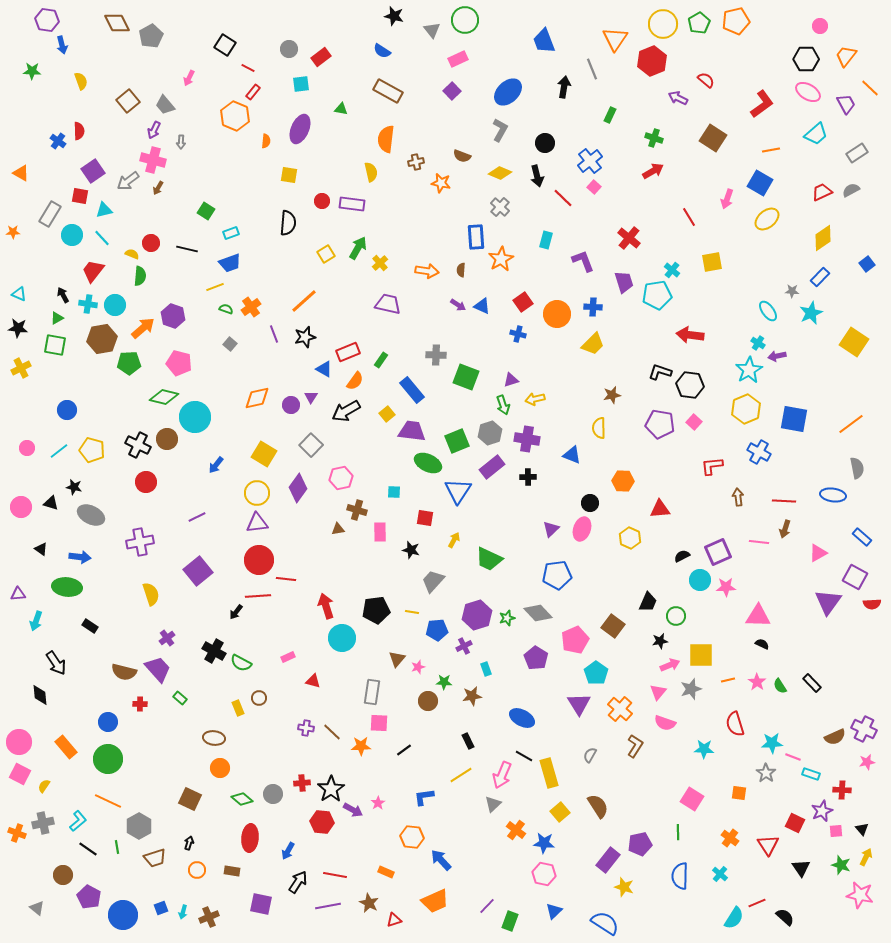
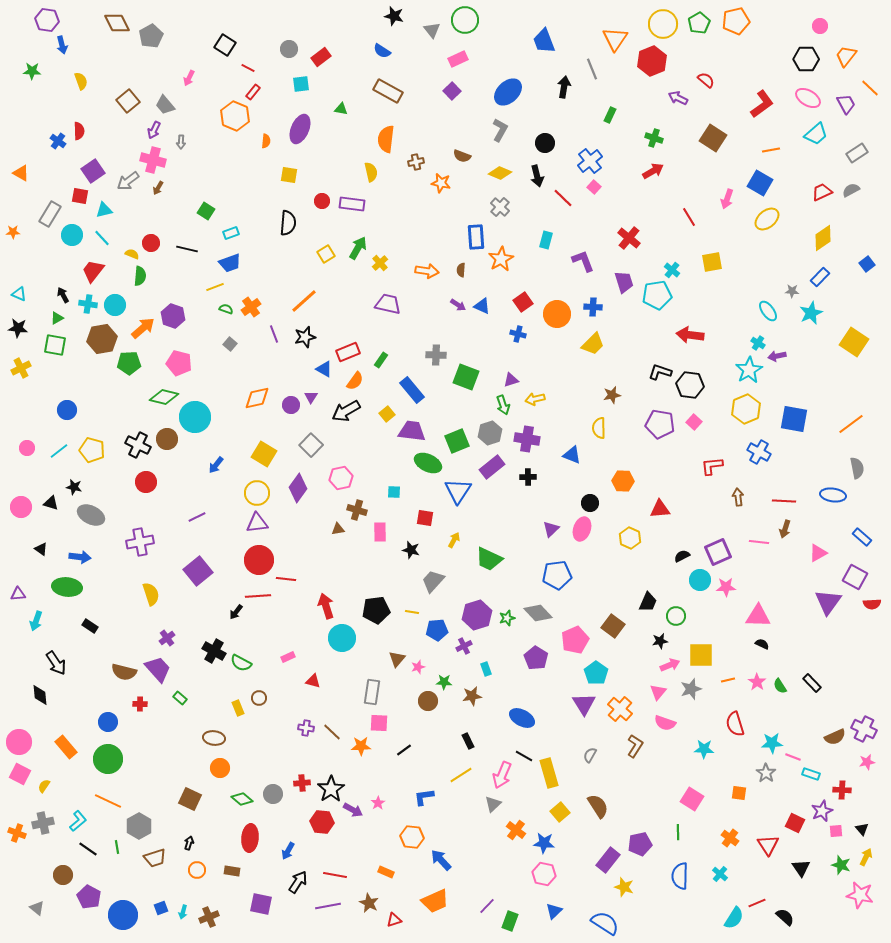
pink ellipse at (808, 92): moved 6 px down
purple triangle at (579, 704): moved 5 px right
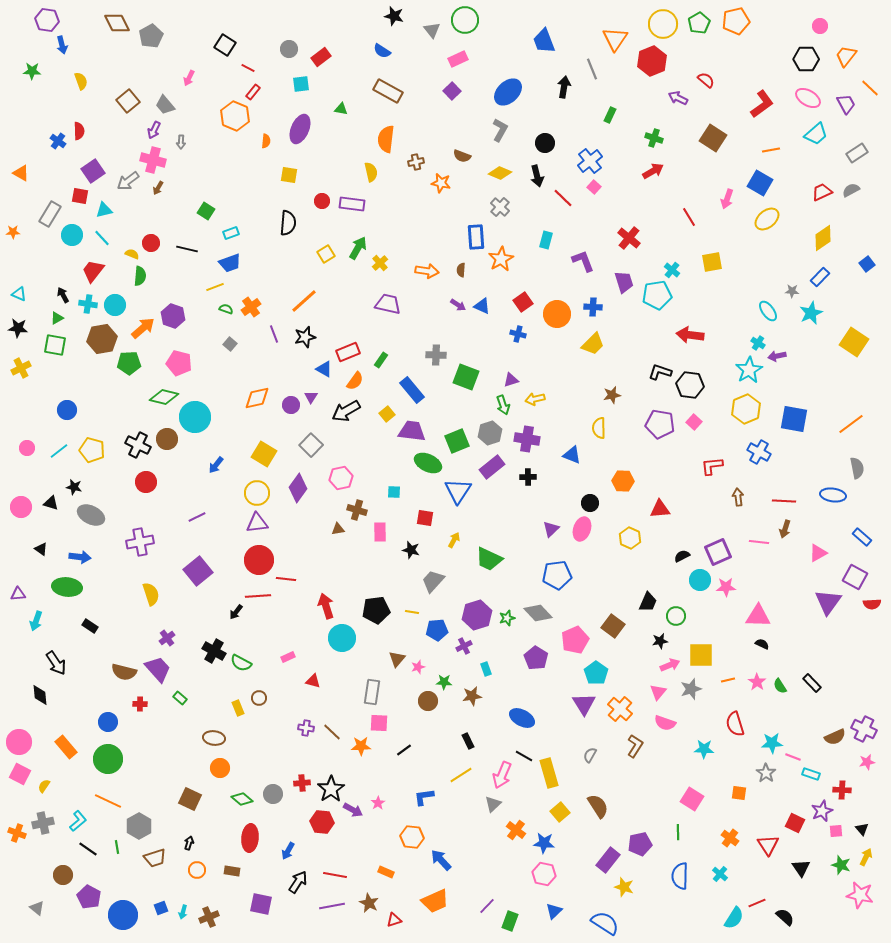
purple line at (328, 906): moved 4 px right
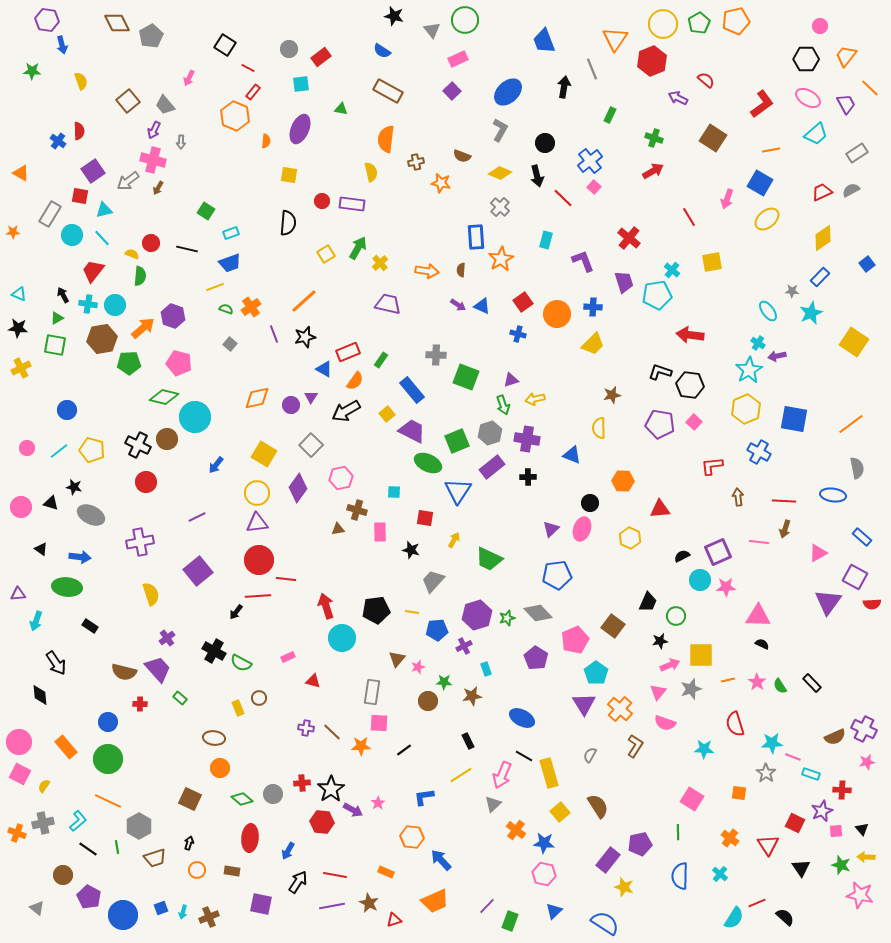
purple trapezoid at (412, 431): rotated 20 degrees clockwise
yellow arrow at (866, 857): rotated 114 degrees counterclockwise
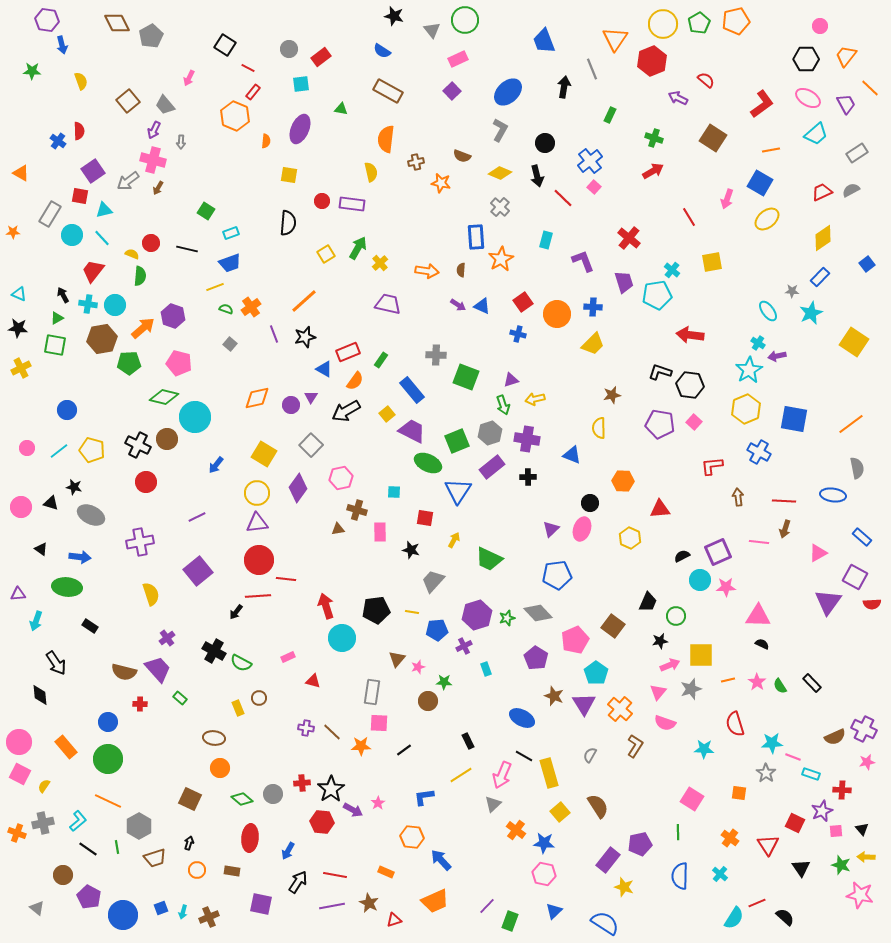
brown star at (472, 696): moved 82 px right; rotated 30 degrees clockwise
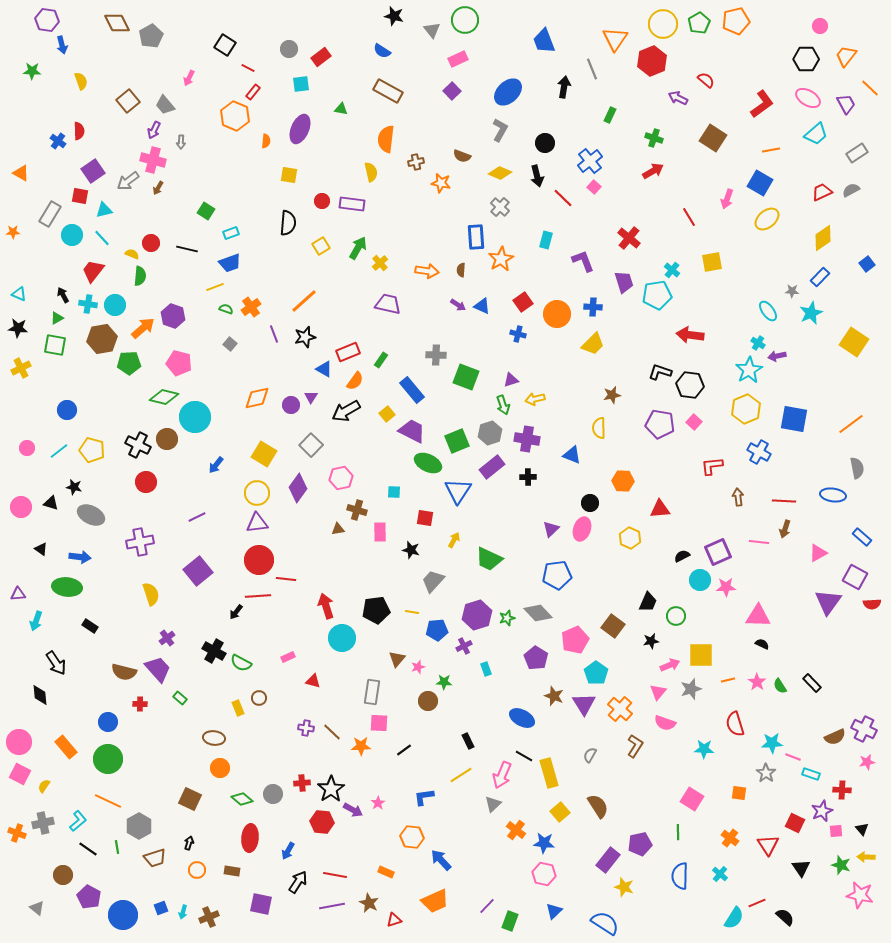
yellow square at (326, 254): moved 5 px left, 8 px up
black star at (660, 641): moved 9 px left
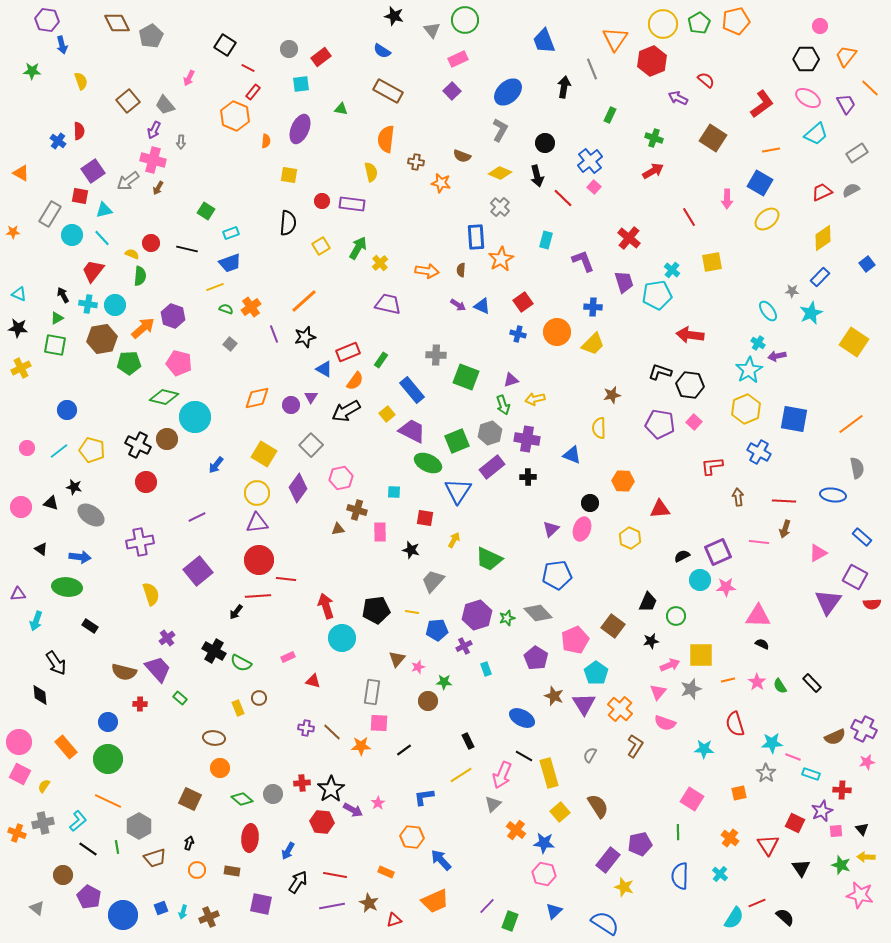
brown cross at (416, 162): rotated 21 degrees clockwise
pink arrow at (727, 199): rotated 18 degrees counterclockwise
orange circle at (557, 314): moved 18 px down
gray ellipse at (91, 515): rotated 8 degrees clockwise
orange square at (739, 793): rotated 21 degrees counterclockwise
